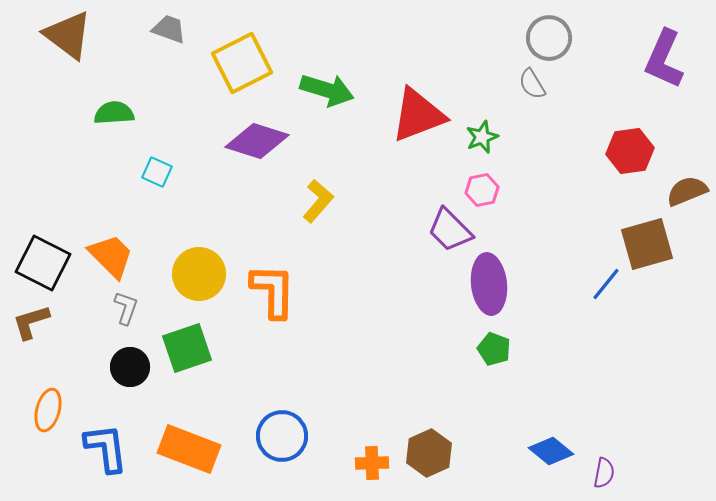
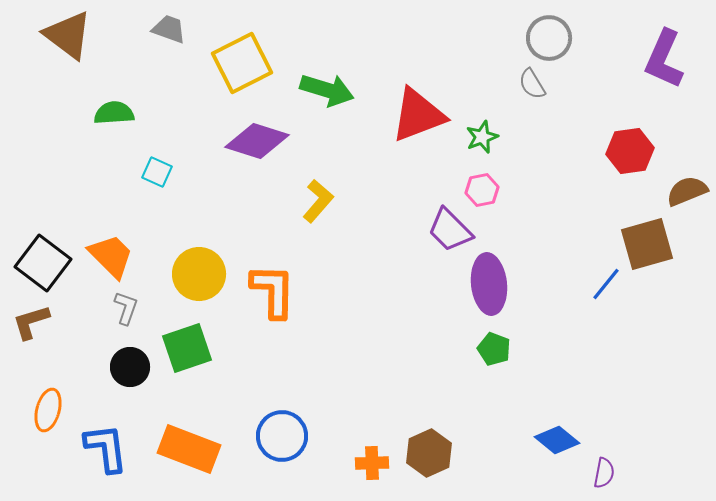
black square: rotated 10 degrees clockwise
blue diamond: moved 6 px right, 11 px up
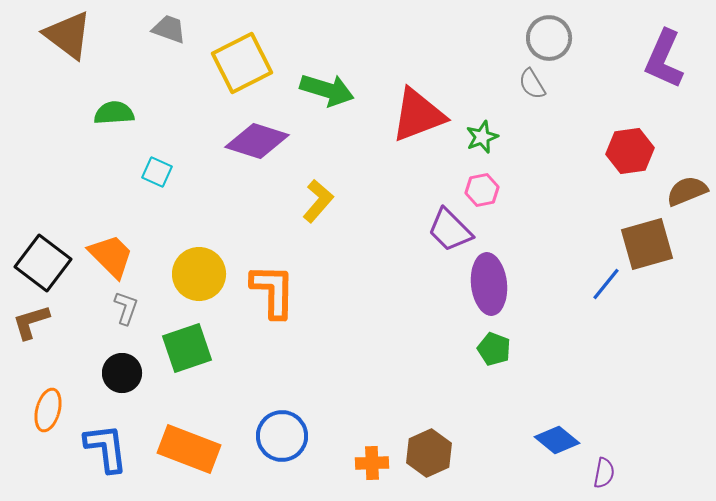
black circle: moved 8 px left, 6 px down
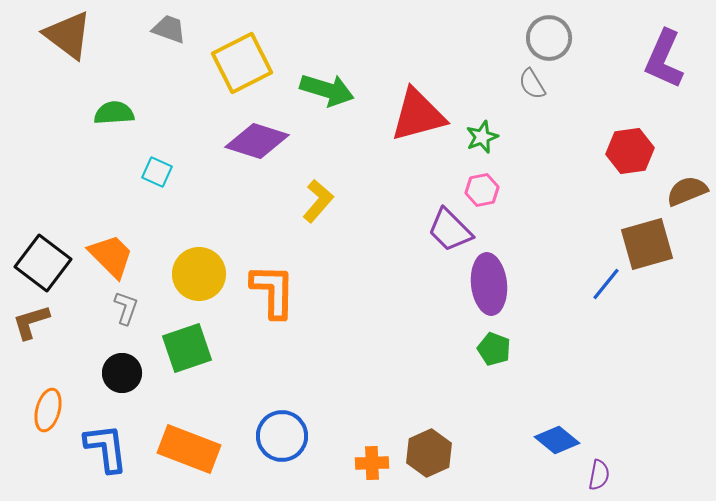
red triangle: rotated 6 degrees clockwise
purple semicircle: moved 5 px left, 2 px down
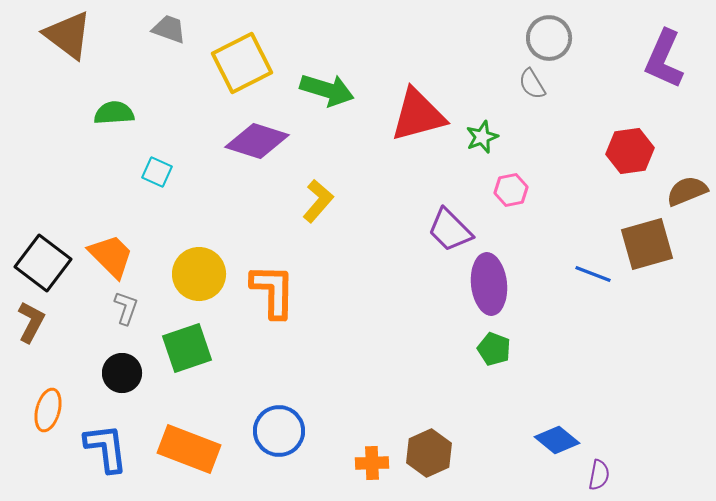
pink hexagon: moved 29 px right
blue line: moved 13 px left, 10 px up; rotated 72 degrees clockwise
brown L-shape: rotated 135 degrees clockwise
blue circle: moved 3 px left, 5 px up
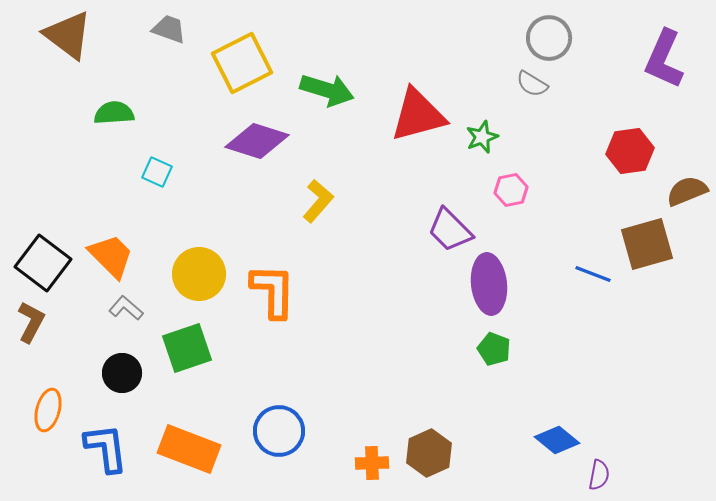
gray semicircle: rotated 28 degrees counterclockwise
gray L-shape: rotated 68 degrees counterclockwise
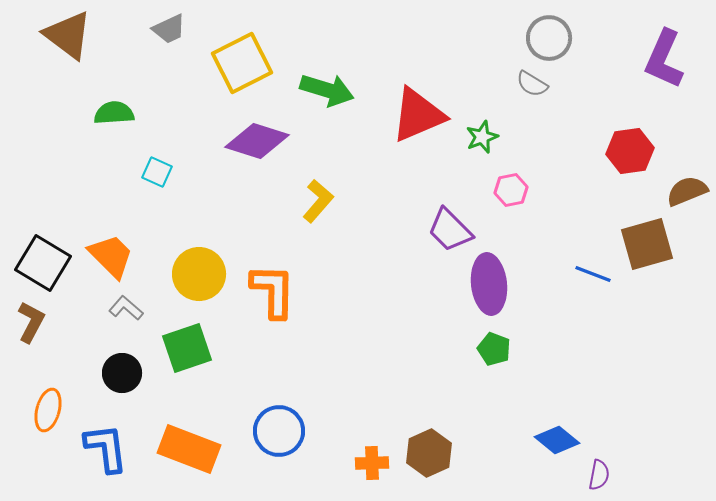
gray trapezoid: rotated 135 degrees clockwise
red triangle: rotated 8 degrees counterclockwise
black square: rotated 6 degrees counterclockwise
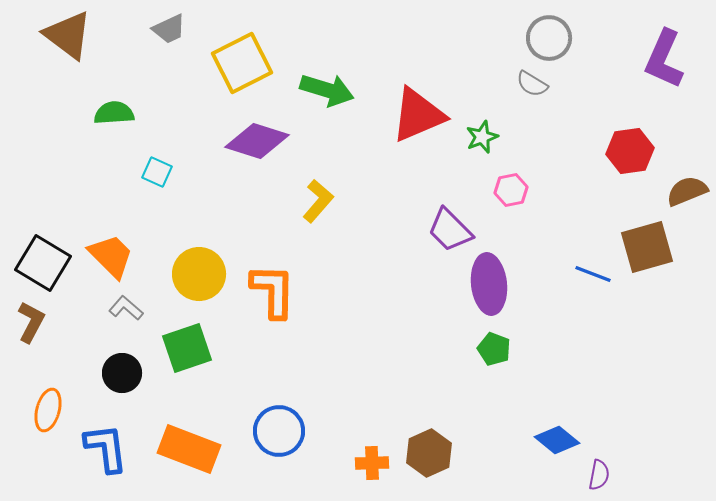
brown square: moved 3 px down
